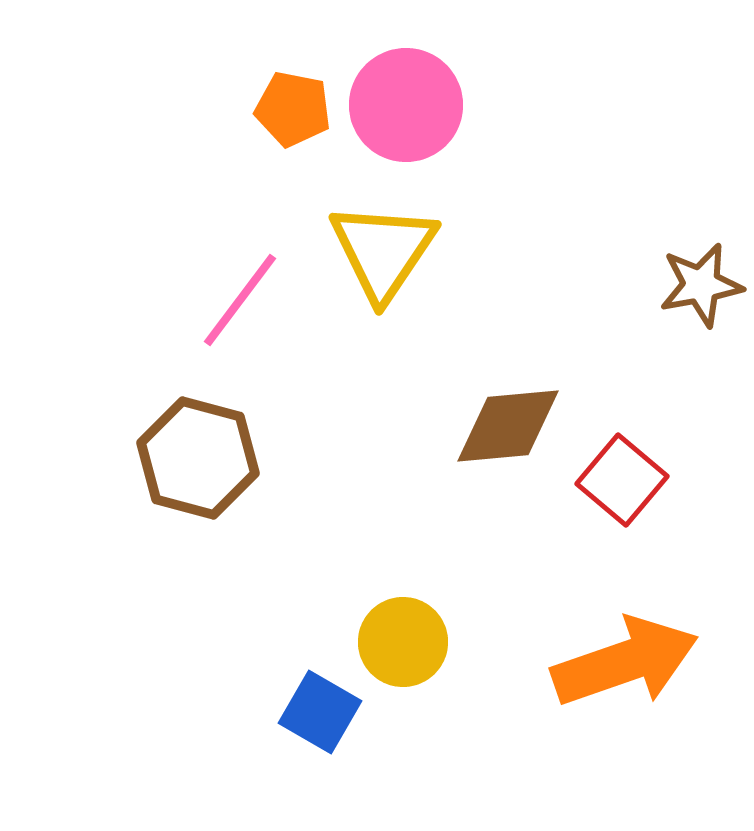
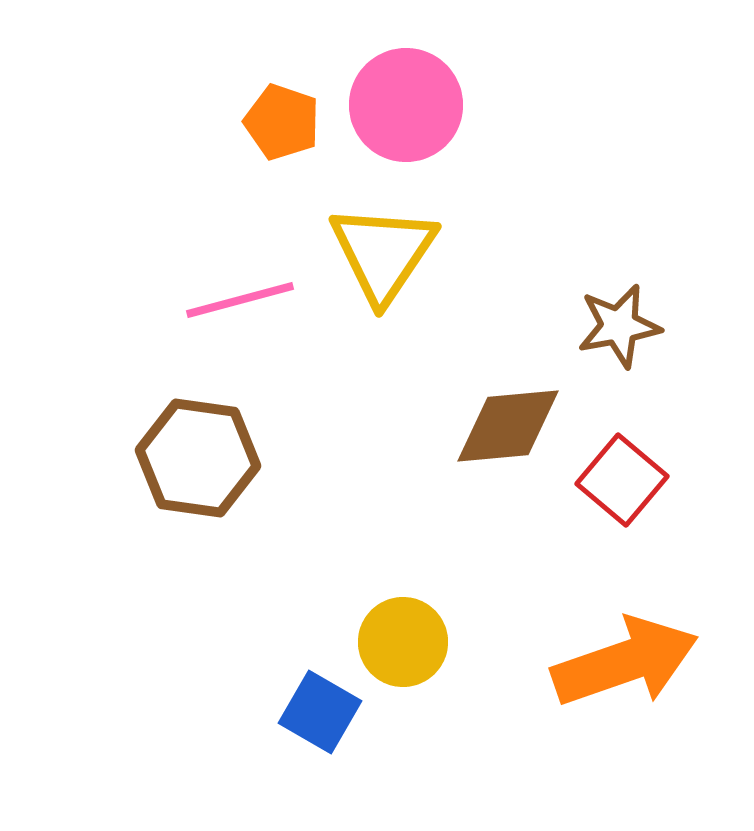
orange pentagon: moved 11 px left, 13 px down; rotated 8 degrees clockwise
yellow triangle: moved 2 px down
brown star: moved 82 px left, 41 px down
pink line: rotated 38 degrees clockwise
brown hexagon: rotated 7 degrees counterclockwise
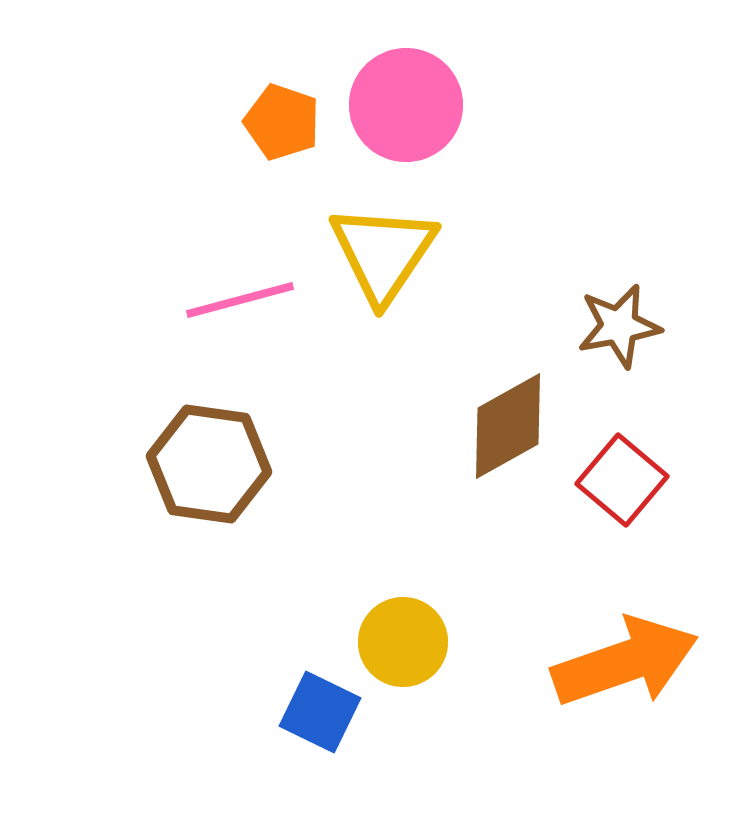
brown diamond: rotated 24 degrees counterclockwise
brown hexagon: moved 11 px right, 6 px down
blue square: rotated 4 degrees counterclockwise
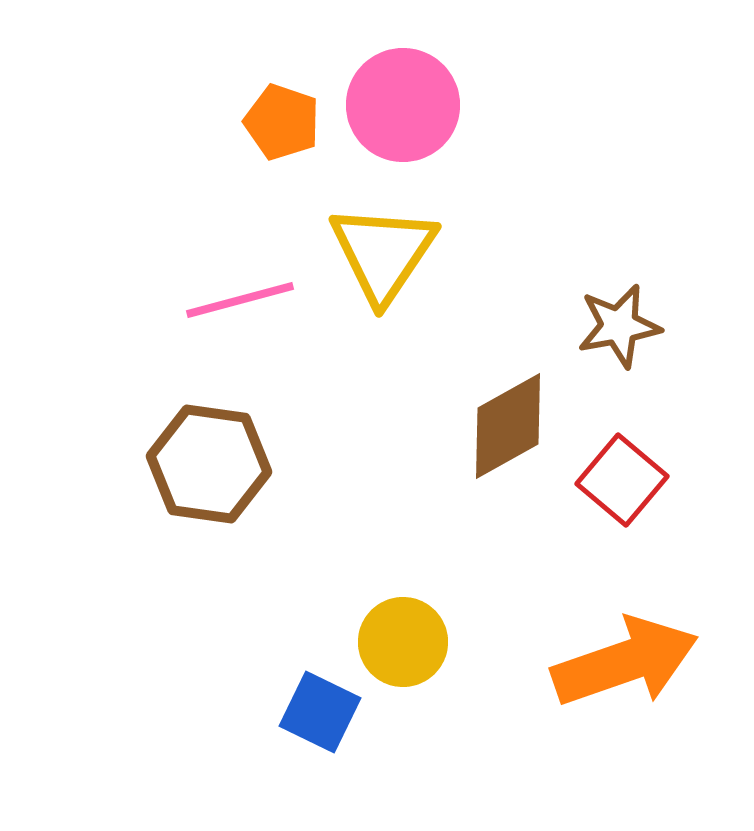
pink circle: moved 3 px left
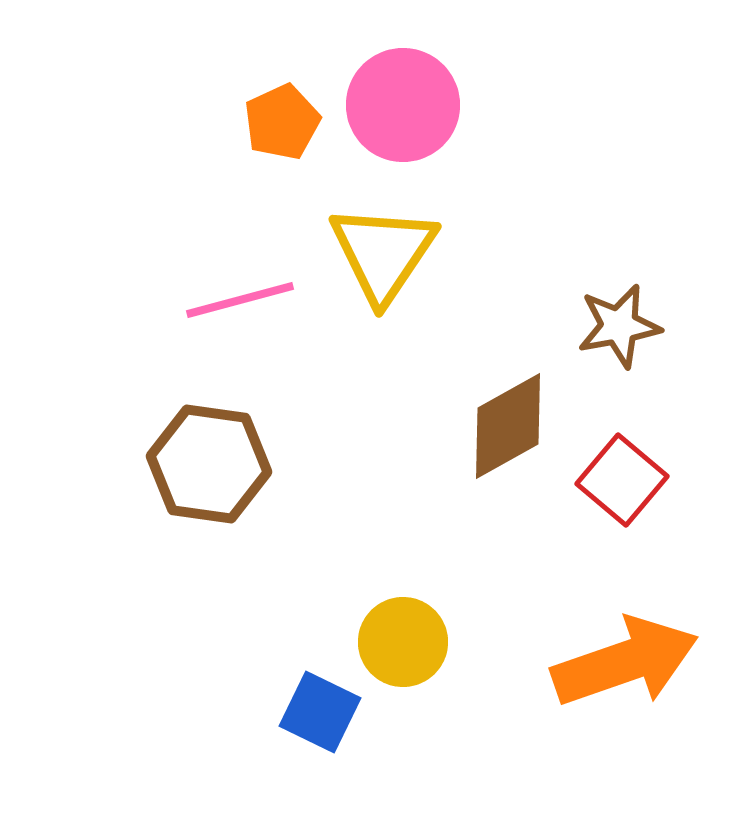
orange pentagon: rotated 28 degrees clockwise
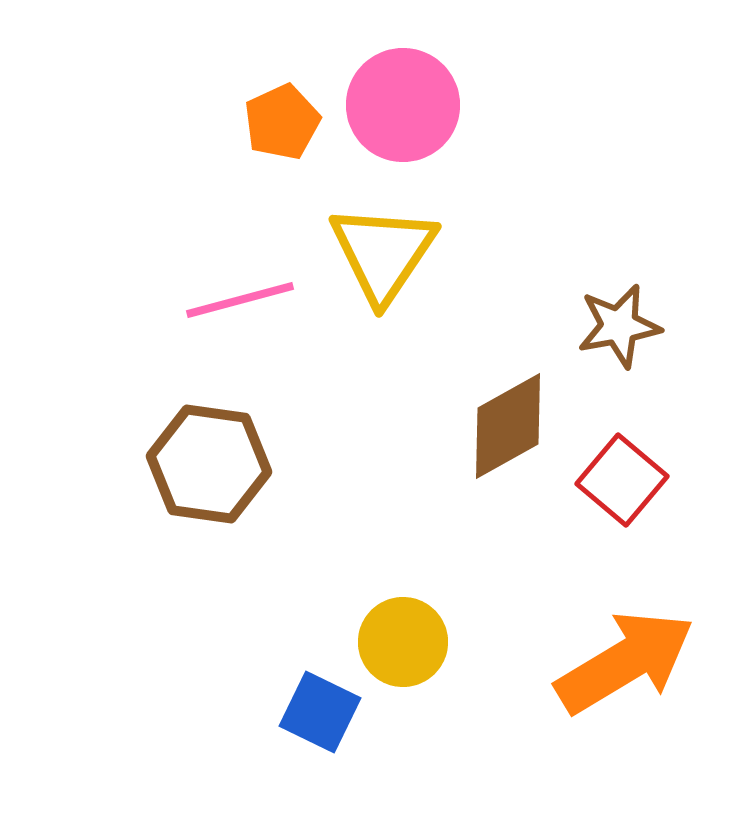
orange arrow: rotated 12 degrees counterclockwise
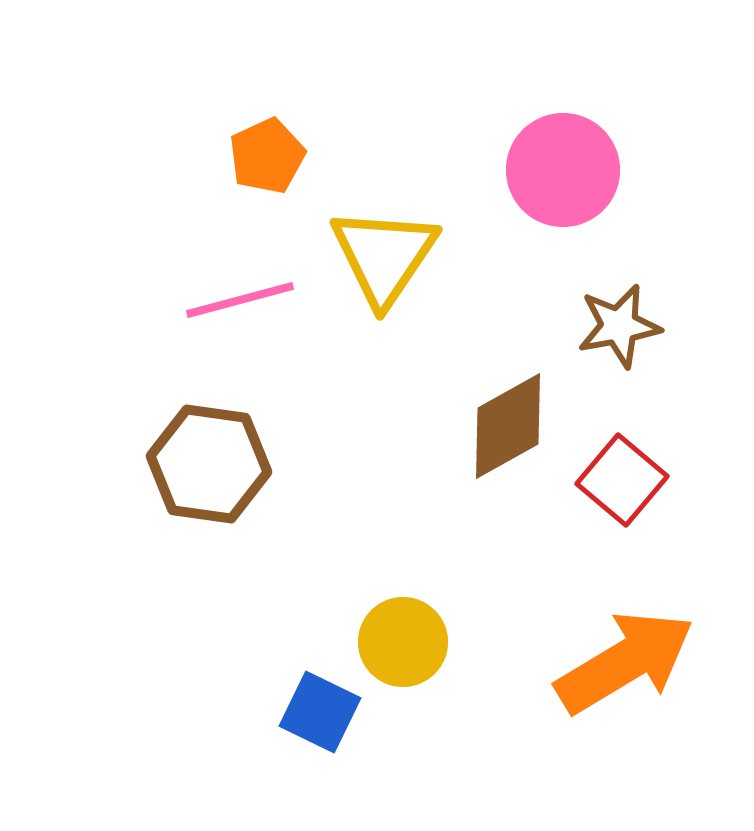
pink circle: moved 160 px right, 65 px down
orange pentagon: moved 15 px left, 34 px down
yellow triangle: moved 1 px right, 3 px down
